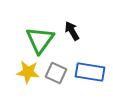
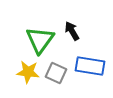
blue rectangle: moved 6 px up
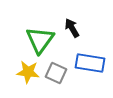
black arrow: moved 3 px up
blue rectangle: moved 3 px up
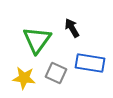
green triangle: moved 3 px left
yellow star: moved 4 px left, 6 px down
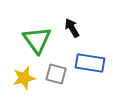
green triangle: rotated 12 degrees counterclockwise
gray square: moved 1 px down; rotated 10 degrees counterclockwise
yellow star: rotated 20 degrees counterclockwise
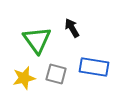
blue rectangle: moved 4 px right, 4 px down
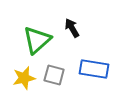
green triangle: rotated 24 degrees clockwise
blue rectangle: moved 2 px down
gray square: moved 2 px left, 1 px down
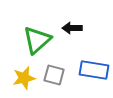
black arrow: rotated 60 degrees counterclockwise
blue rectangle: moved 1 px down
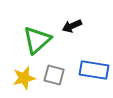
black arrow: moved 2 px up; rotated 24 degrees counterclockwise
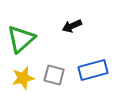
green triangle: moved 16 px left, 1 px up
blue rectangle: moved 1 px left; rotated 24 degrees counterclockwise
yellow star: moved 1 px left
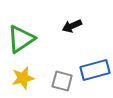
green triangle: rotated 8 degrees clockwise
blue rectangle: moved 2 px right
gray square: moved 8 px right, 6 px down
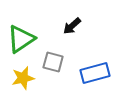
black arrow: rotated 18 degrees counterclockwise
blue rectangle: moved 3 px down
gray square: moved 9 px left, 19 px up
